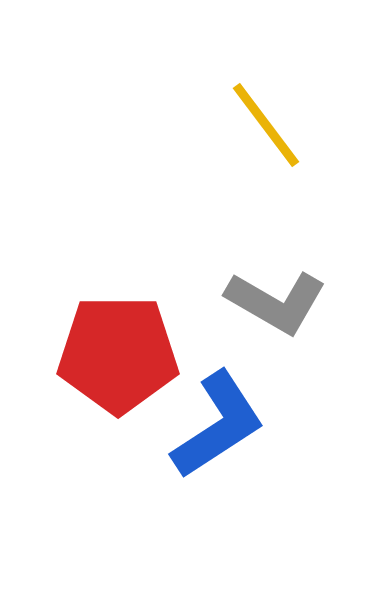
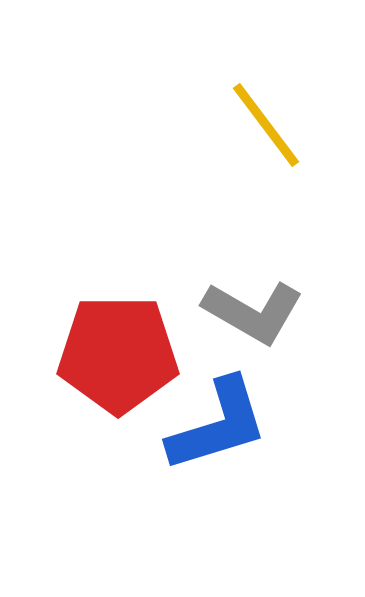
gray L-shape: moved 23 px left, 10 px down
blue L-shape: rotated 16 degrees clockwise
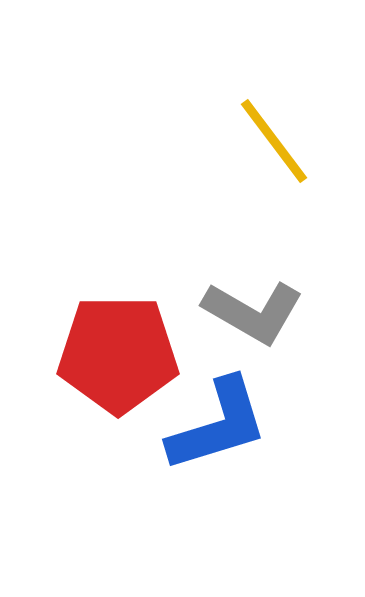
yellow line: moved 8 px right, 16 px down
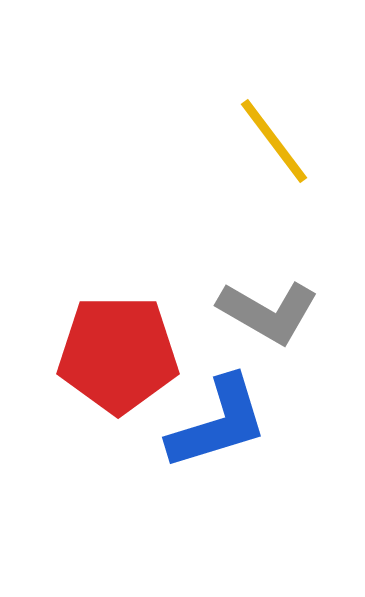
gray L-shape: moved 15 px right
blue L-shape: moved 2 px up
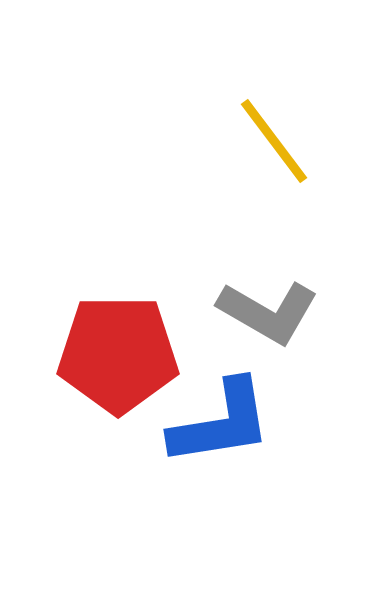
blue L-shape: moved 3 px right; rotated 8 degrees clockwise
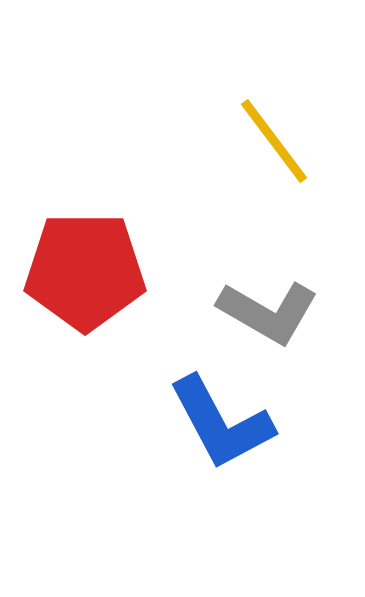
red pentagon: moved 33 px left, 83 px up
blue L-shape: rotated 71 degrees clockwise
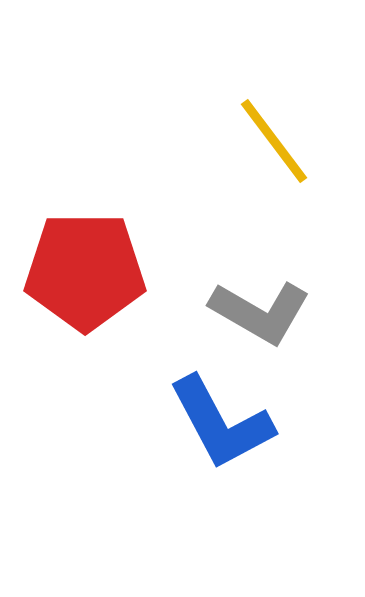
gray L-shape: moved 8 px left
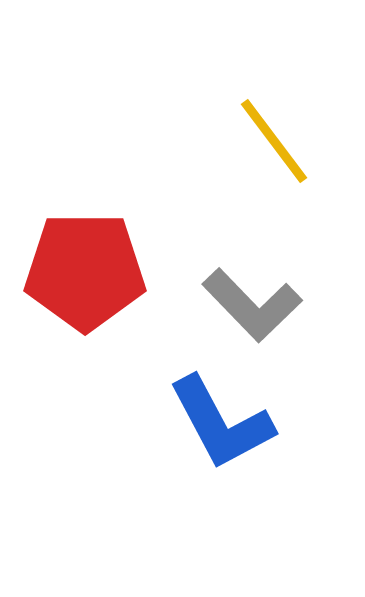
gray L-shape: moved 8 px left, 7 px up; rotated 16 degrees clockwise
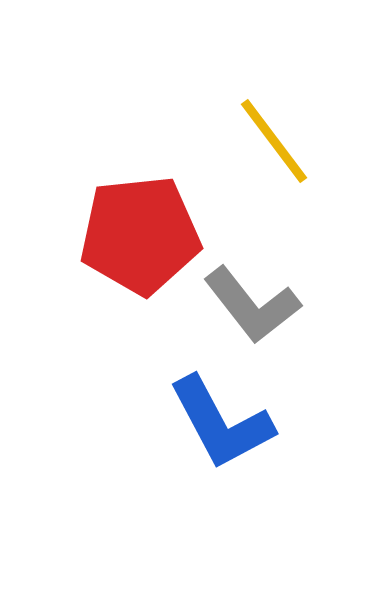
red pentagon: moved 55 px right, 36 px up; rotated 6 degrees counterclockwise
gray L-shape: rotated 6 degrees clockwise
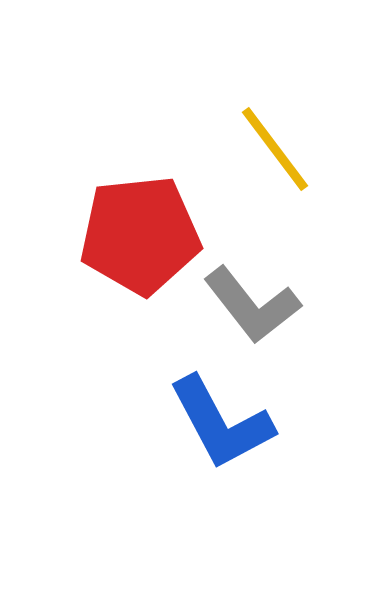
yellow line: moved 1 px right, 8 px down
